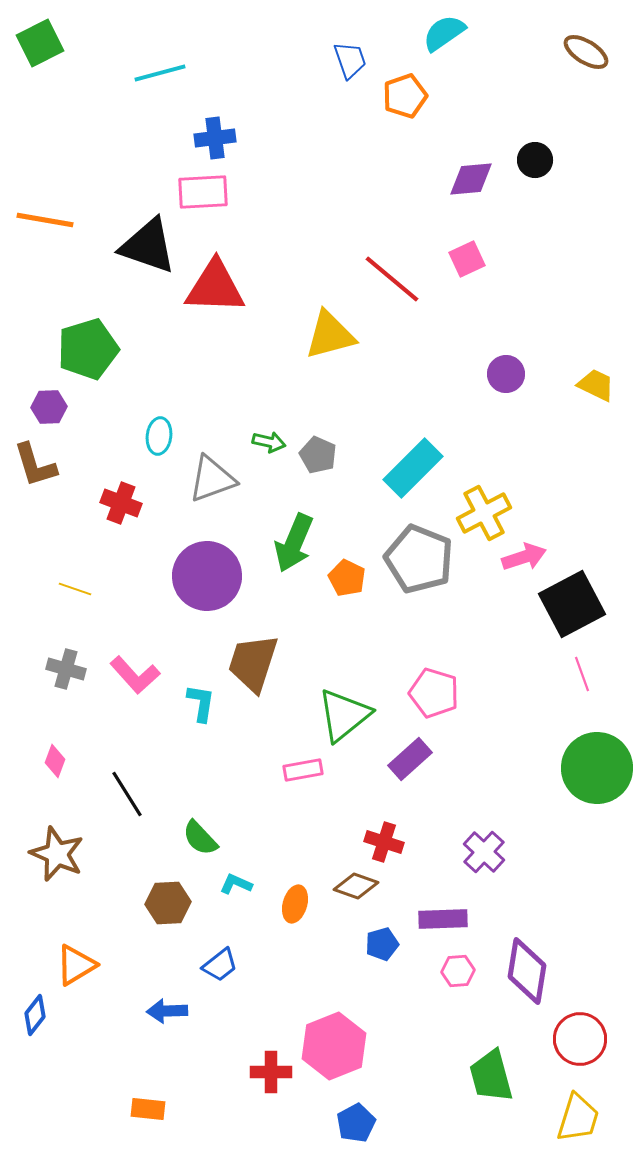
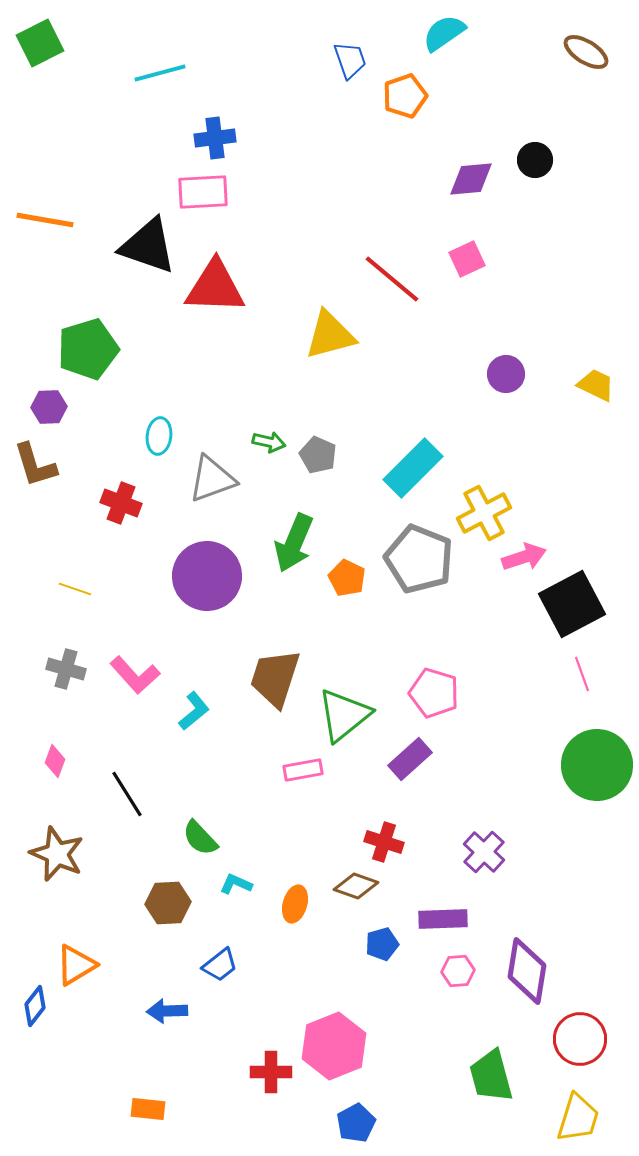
brown trapezoid at (253, 663): moved 22 px right, 15 px down
cyan L-shape at (201, 703): moved 7 px left, 8 px down; rotated 42 degrees clockwise
green circle at (597, 768): moved 3 px up
blue diamond at (35, 1015): moved 9 px up
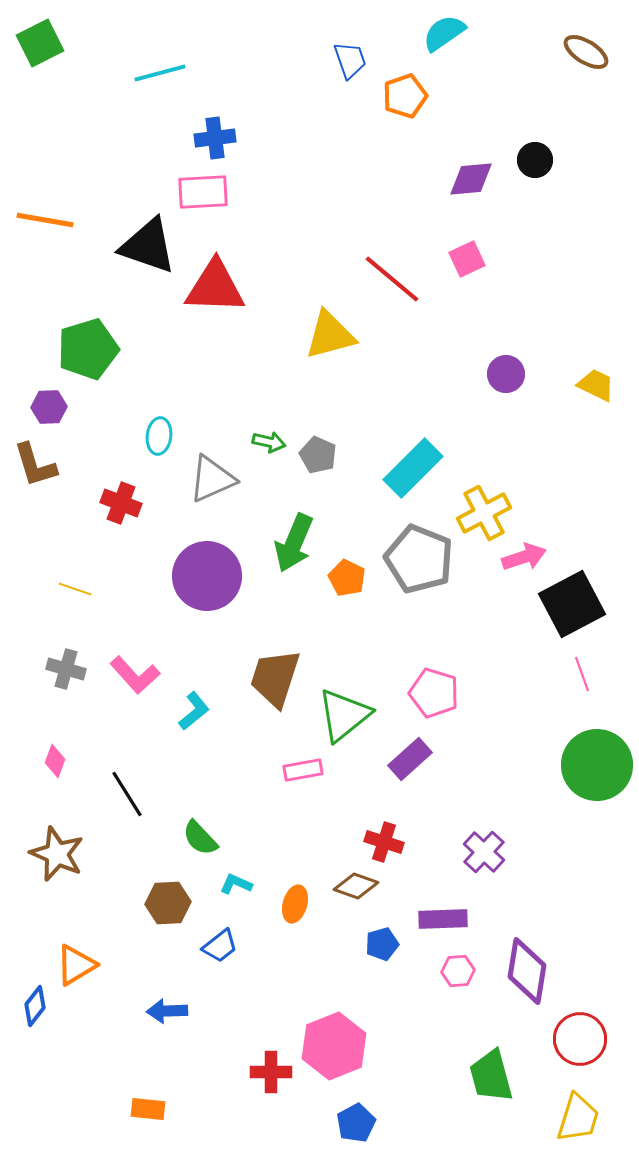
gray triangle at (212, 479): rotated 4 degrees counterclockwise
blue trapezoid at (220, 965): moved 19 px up
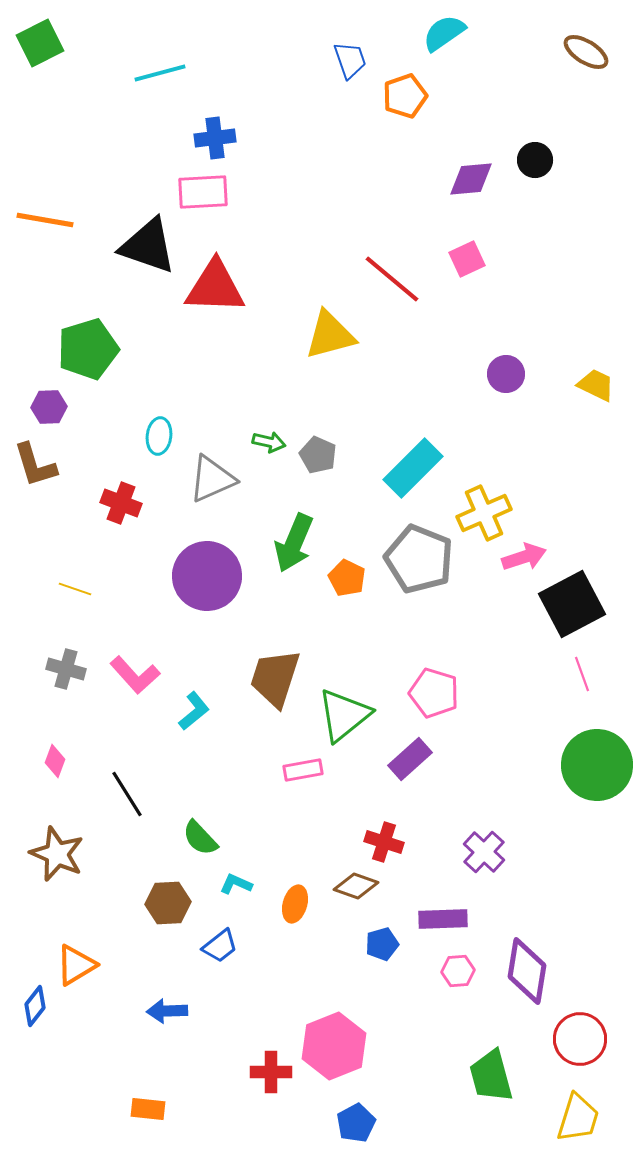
yellow cross at (484, 513): rotated 4 degrees clockwise
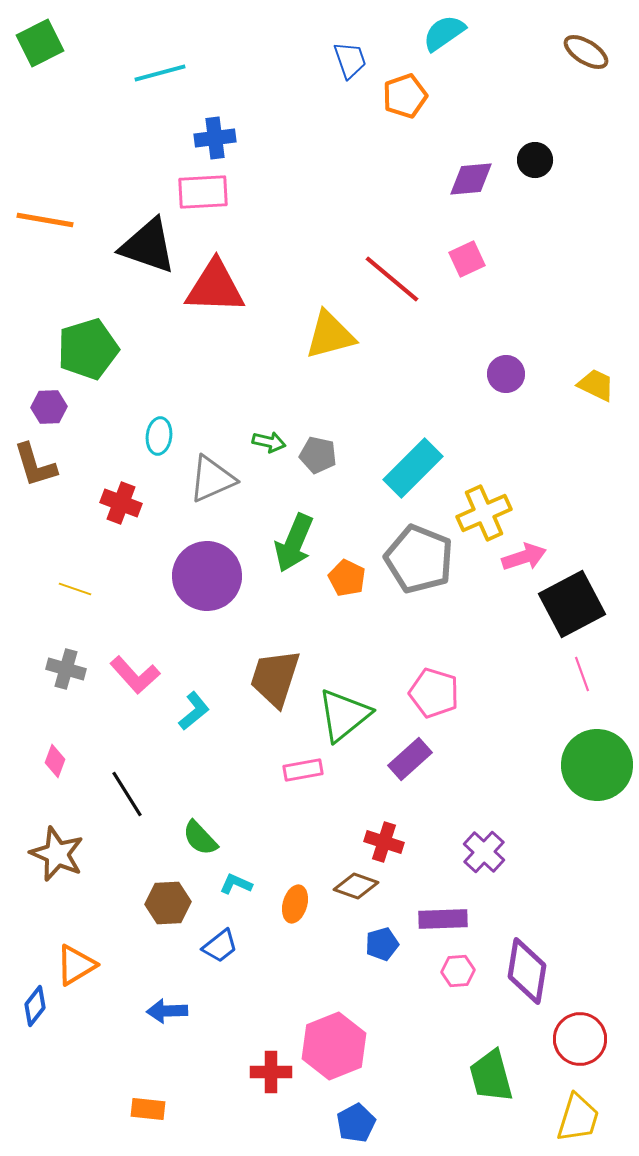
gray pentagon at (318, 455): rotated 12 degrees counterclockwise
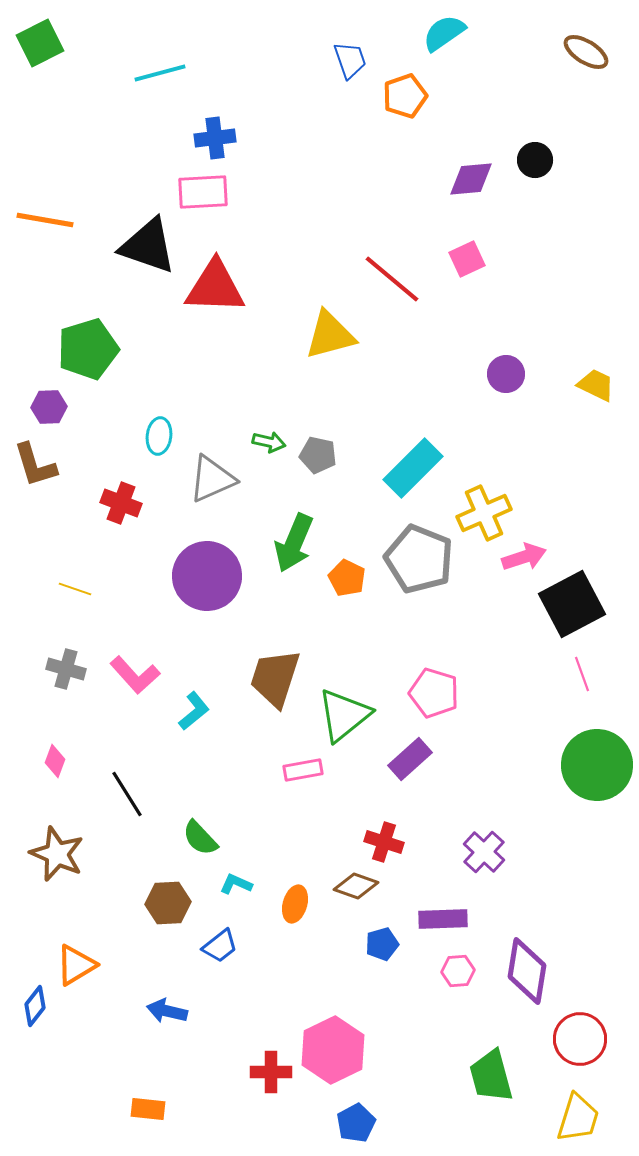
blue arrow at (167, 1011): rotated 15 degrees clockwise
pink hexagon at (334, 1046): moved 1 px left, 4 px down; rotated 4 degrees counterclockwise
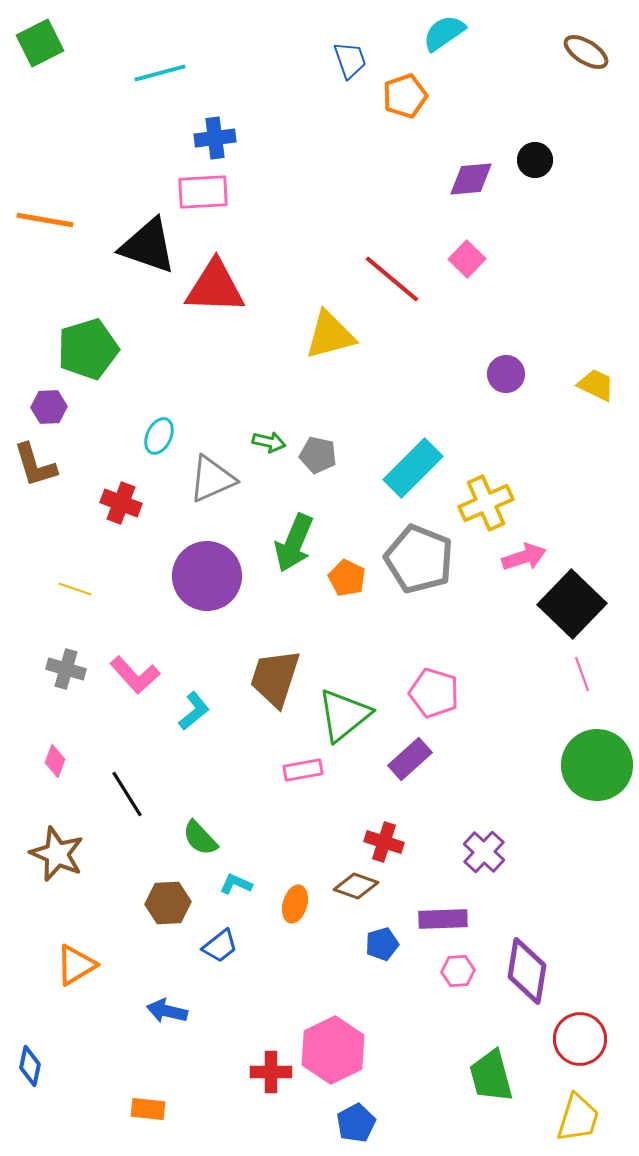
pink square at (467, 259): rotated 21 degrees counterclockwise
cyan ellipse at (159, 436): rotated 18 degrees clockwise
yellow cross at (484, 513): moved 2 px right, 10 px up
black square at (572, 604): rotated 18 degrees counterclockwise
blue diamond at (35, 1006): moved 5 px left, 60 px down; rotated 27 degrees counterclockwise
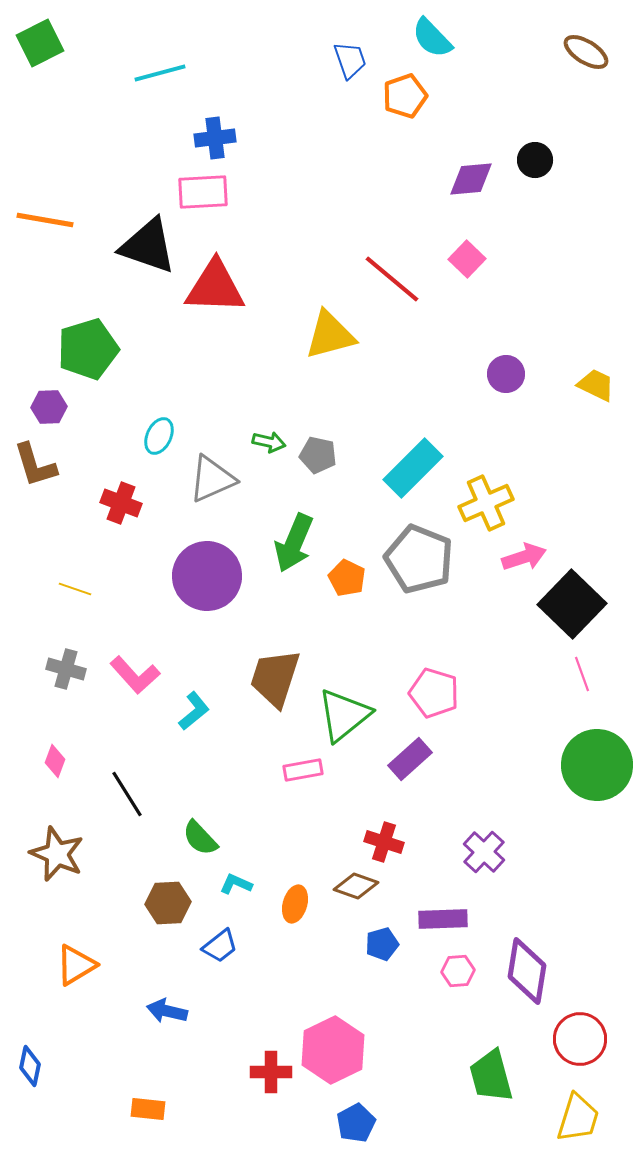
cyan semicircle at (444, 33): moved 12 px left, 5 px down; rotated 99 degrees counterclockwise
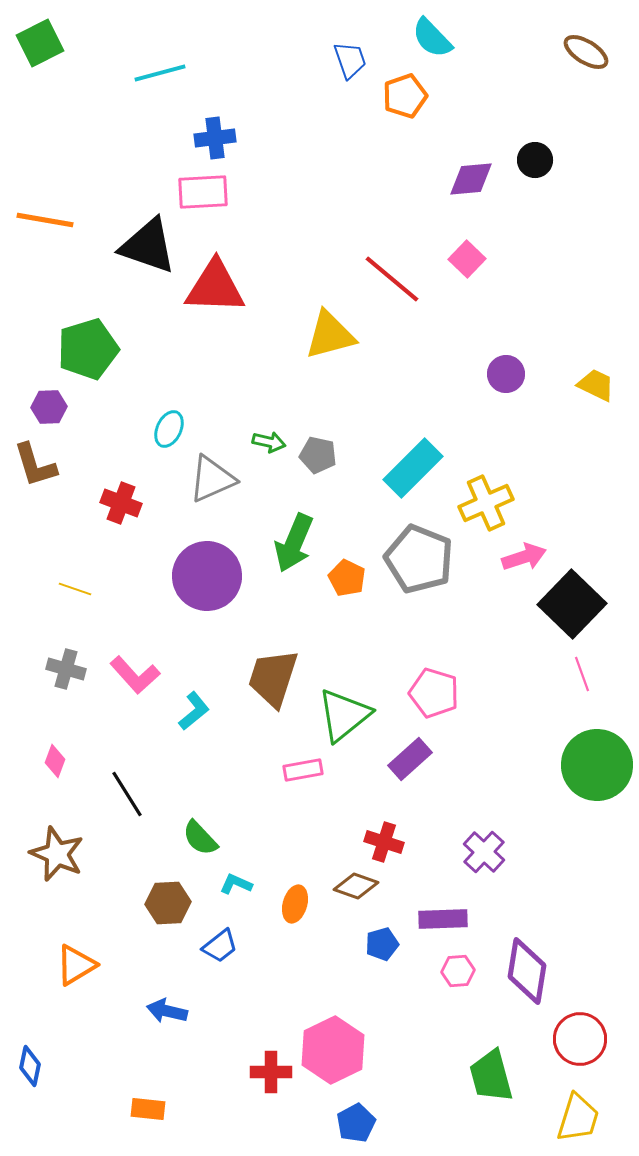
cyan ellipse at (159, 436): moved 10 px right, 7 px up
brown trapezoid at (275, 678): moved 2 px left
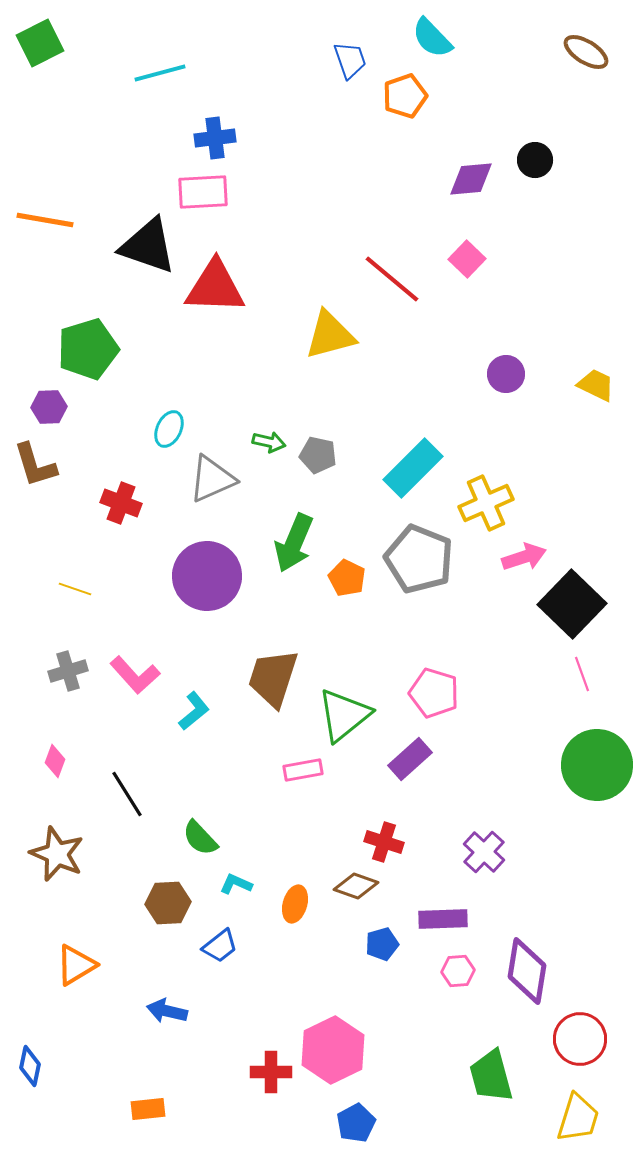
gray cross at (66, 669): moved 2 px right, 2 px down; rotated 33 degrees counterclockwise
orange rectangle at (148, 1109): rotated 12 degrees counterclockwise
